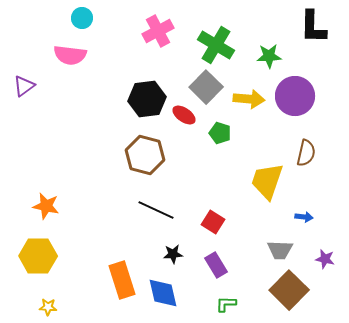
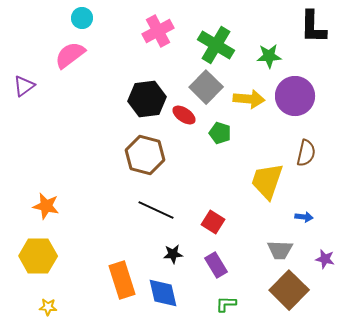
pink semicircle: rotated 136 degrees clockwise
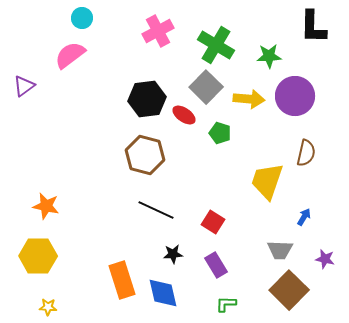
blue arrow: rotated 66 degrees counterclockwise
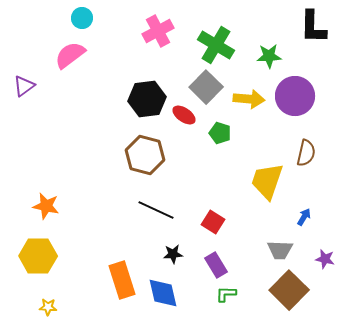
green L-shape: moved 10 px up
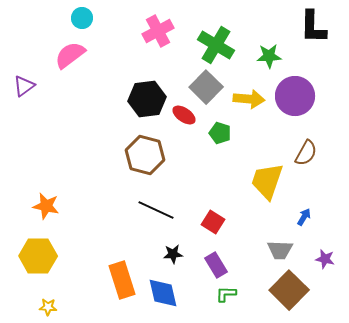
brown semicircle: rotated 16 degrees clockwise
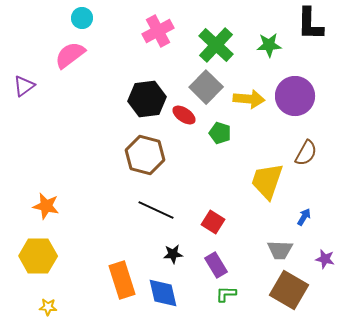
black L-shape: moved 3 px left, 3 px up
green cross: rotated 12 degrees clockwise
green star: moved 11 px up
brown square: rotated 15 degrees counterclockwise
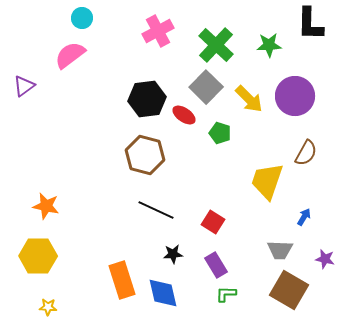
yellow arrow: rotated 40 degrees clockwise
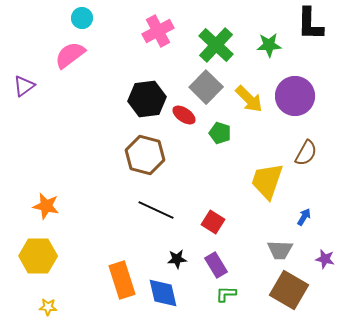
black star: moved 4 px right, 5 px down
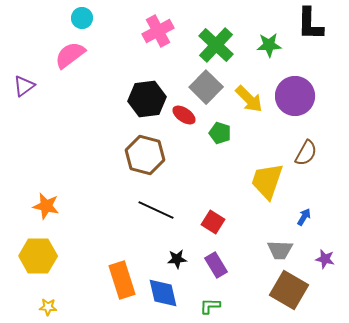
green L-shape: moved 16 px left, 12 px down
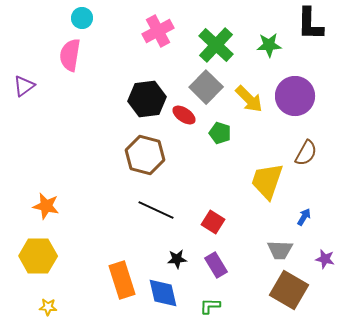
pink semicircle: rotated 44 degrees counterclockwise
